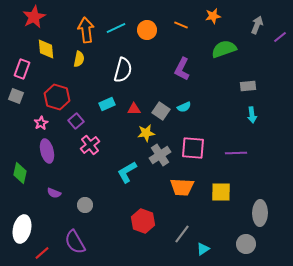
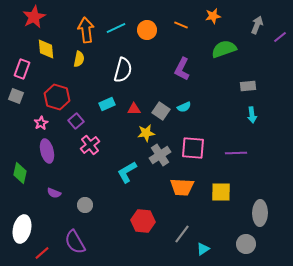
red hexagon at (143, 221): rotated 15 degrees counterclockwise
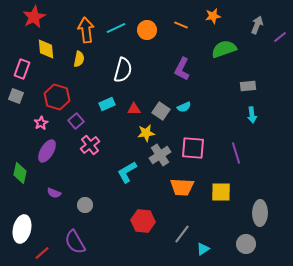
purple ellipse at (47, 151): rotated 45 degrees clockwise
purple line at (236, 153): rotated 75 degrees clockwise
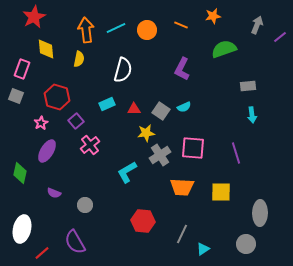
gray line at (182, 234): rotated 12 degrees counterclockwise
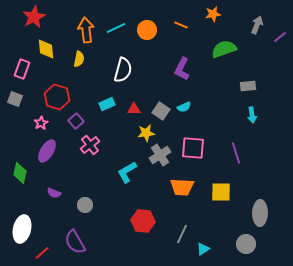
orange star at (213, 16): moved 2 px up
gray square at (16, 96): moved 1 px left, 3 px down
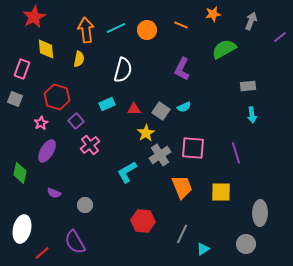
gray arrow at (257, 25): moved 6 px left, 4 px up
green semicircle at (224, 49): rotated 10 degrees counterclockwise
yellow star at (146, 133): rotated 24 degrees counterclockwise
orange trapezoid at (182, 187): rotated 115 degrees counterclockwise
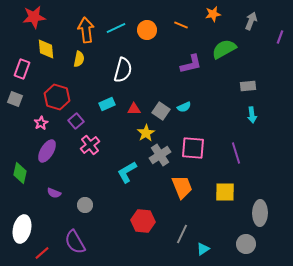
red star at (34, 17): rotated 20 degrees clockwise
purple line at (280, 37): rotated 32 degrees counterclockwise
purple L-shape at (182, 69): moved 9 px right, 5 px up; rotated 130 degrees counterclockwise
yellow square at (221, 192): moved 4 px right
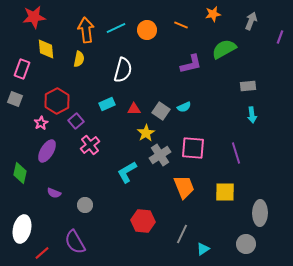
red hexagon at (57, 97): moved 4 px down; rotated 15 degrees clockwise
orange trapezoid at (182, 187): moved 2 px right
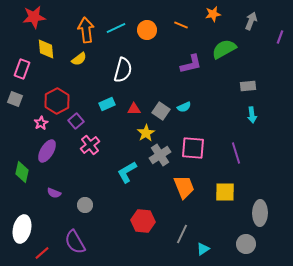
yellow semicircle at (79, 59): rotated 42 degrees clockwise
green diamond at (20, 173): moved 2 px right, 1 px up
